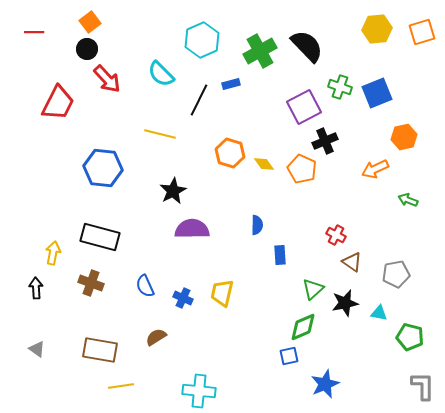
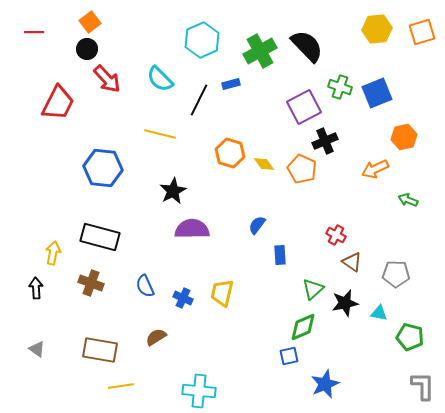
cyan semicircle at (161, 74): moved 1 px left, 5 px down
blue semicircle at (257, 225): rotated 144 degrees counterclockwise
gray pentagon at (396, 274): rotated 12 degrees clockwise
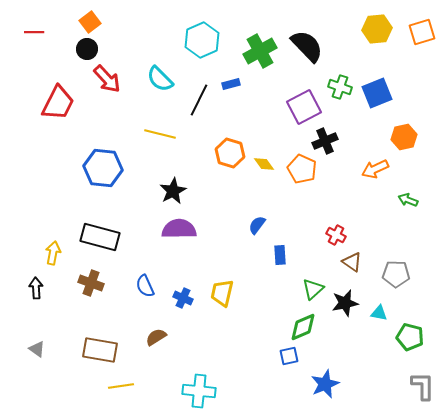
purple semicircle at (192, 229): moved 13 px left
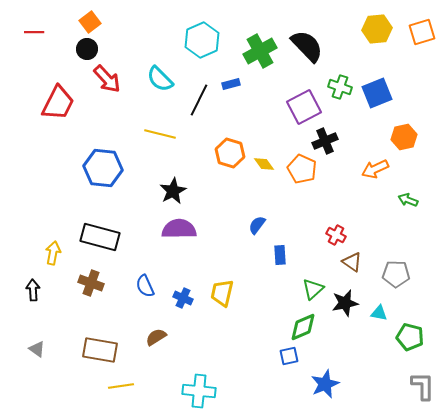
black arrow at (36, 288): moved 3 px left, 2 px down
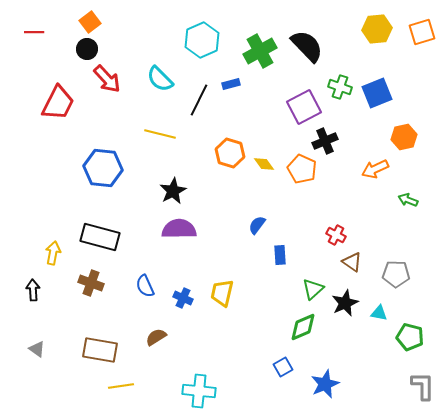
black star at (345, 303): rotated 12 degrees counterclockwise
blue square at (289, 356): moved 6 px left, 11 px down; rotated 18 degrees counterclockwise
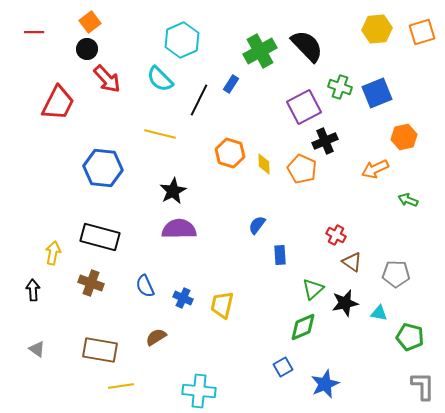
cyan hexagon at (202, 40): moved 20 px left
blue rectangle at (231, 84): rotated 42 degrees counterclockwise
yellow diamond at (264, 164): rotated 35 degrees clockwise
yellow trapezoid at (222, 293): moved 12 px down
black star at (345, 303): rotated 12 degrees clockwise
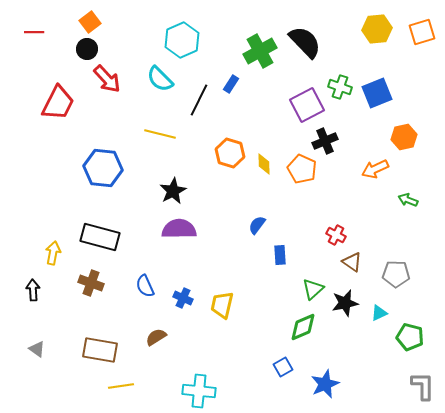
black semicircle at (307, 46): moved 2 px left, 4 px up
purple square at (304, 107): moved 3 px right, 2 px up
cyan triangle at (379, 313): rotated 36 degrees counterclockwise
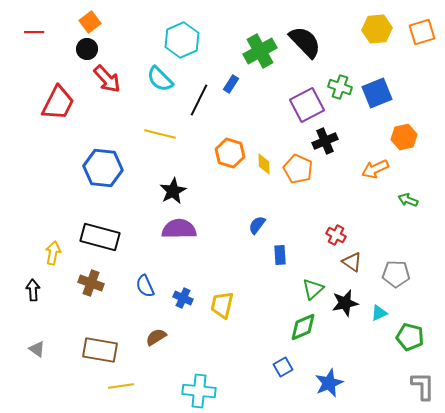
orange pentagon at (302, 169): moved 4 px left
blue star at (325, 384): moved 4 px right, 1 px up
